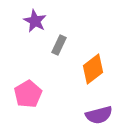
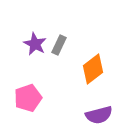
purple star: moved 23 px down
pink pentagon: moved 4 px down; rotated 12 degrees clockwise
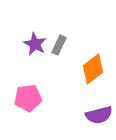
pink pentagon: rotated 12 degrees clockwise
